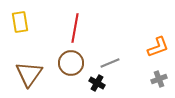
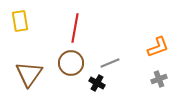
yellow rectangle: moved 1 px up
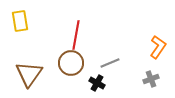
red line: moved 1 px right, 7 px down
orange L-shape: rotated 35 degrees counterclockwise
gray cross: moved 8 px left
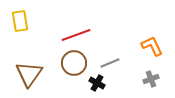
red line: rotated 60 degrees clockwise
orange L-shape: moved 6 px left, 1 px up; rotated 60 degrees counterclockwise
brown circle: moved 3 px right
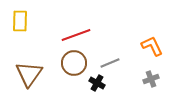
yellow rectangle: rotated 10 degrees clockwise
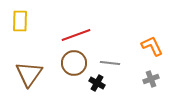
gray line: rotated 30 degrees clockwise
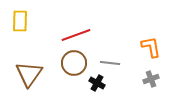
orange L-shape: moved 1 px left, 1 px down; rotated 15 degrees clockwise
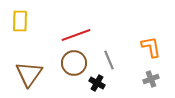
gray line: moved 1 px left, 3 px up; rotated 60 degrees clockwise
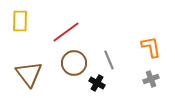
red line: moved 10 px left, 3 px up; rotated 16 degrees counterclockwise
brown triangle: rotated 12 degrees counterclockwise
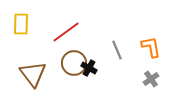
yellow rectangle: moved 1 px right, 3 px down
gray line: moved 8 px right, 10 px up
brown triangle: moved 4 px right
gray cross: rotated 14 degrees counterclockwise
black cross: moved 8 px left, 15 px up
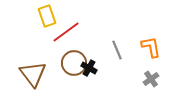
yellow rectangle: moved 26 px right, 8 px up; rotated 20 degrees counterclockwise
